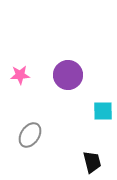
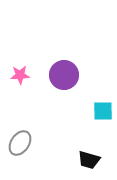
purple circle: moved 4 px left
gray ellipse: moved 10 px left, 8 px down
black trapezoid: moved 3 px left, 2 px up; rotated 120 degrees clockwise
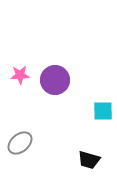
purple circle: moved 9 px left, 5 px down
gray ellipse: rotated 15 degrees clockwise
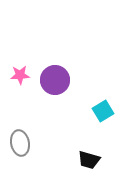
cyan square: rotated 30 degrees counterclockwise
gray ellipse: rotated 60 degrees counterclockwise
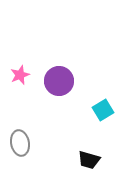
pink star: rotated 18 degrees counterclockwise
purple circle: moved 4 px right, 1 px down
cyan square: moved 1 px up
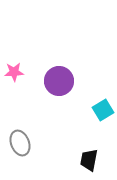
pink star: moved 6 px left, 3 px up; rotated 18 degrees clockwise
gray ellipse: rotated 10 degrees counterclockwise
black trapezoid: rotated 85 degrees clockwise
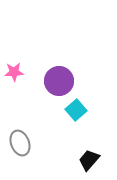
cyan square: moved 27 px left; rotated 10 degrees counterclockwise
black trapezoid: rotated 30 degrees clockwise
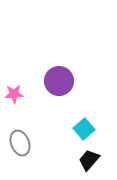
pink star: moved 22 px down
cyan square: moved 8 px right, 19 px down
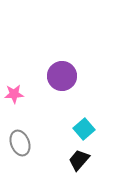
purple circle: moved 3 px right, 5 px up
black trapezoid: moved 10 px left
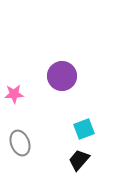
cyan square: rotated 20 degrees clockwise
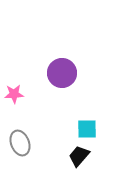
purple circle: moved 3 px up
cyan square: moved 3 px right; rotated 20 degrees clockwise
black trapezoid: moved 4 px up
